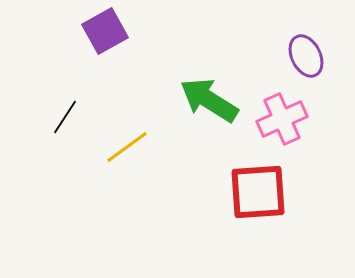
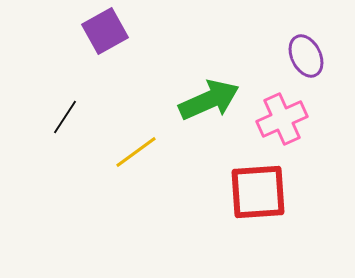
green arrow: rotated 124 degrees clockwise
yellow line: moved 9 px right, 5 px down
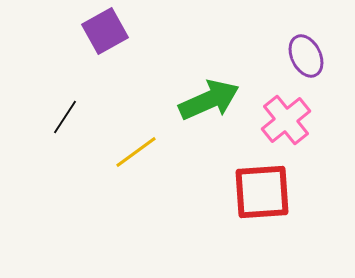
pink cross: moved 4 px right, 1 px down; rotated 15 degrees counterclockwise
red square: moved 4 px right
